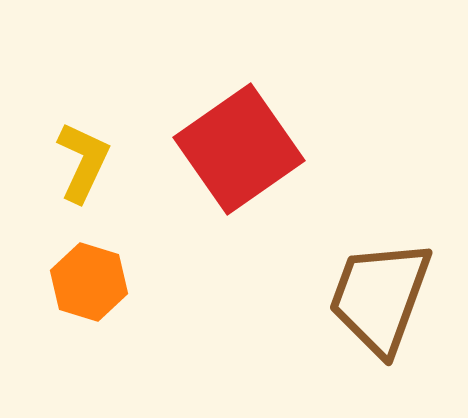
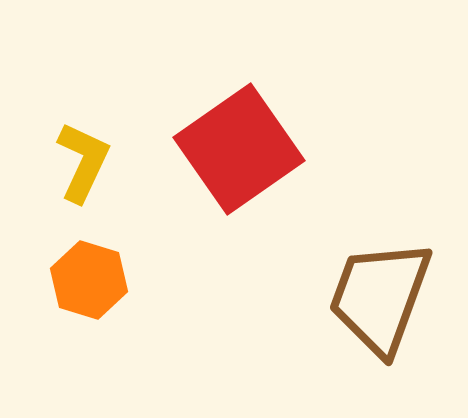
orange hexagon: moved 2 px up
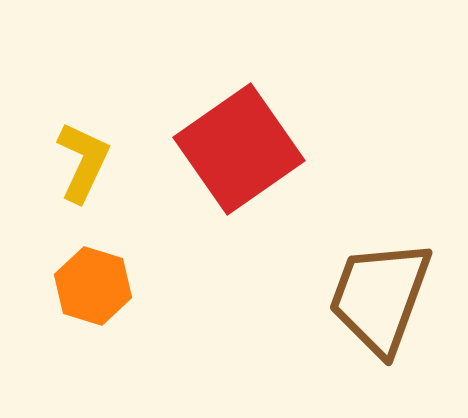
orange hexagon: moved 4 px right, 6 px down
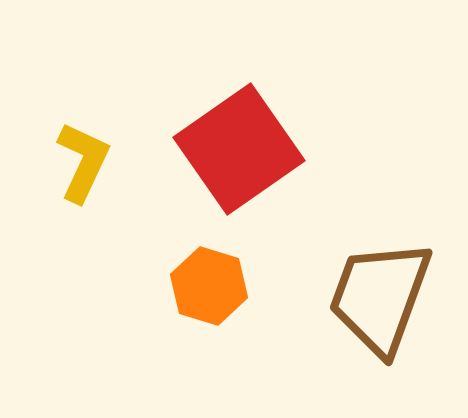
orange hexagon: moved 116 px right
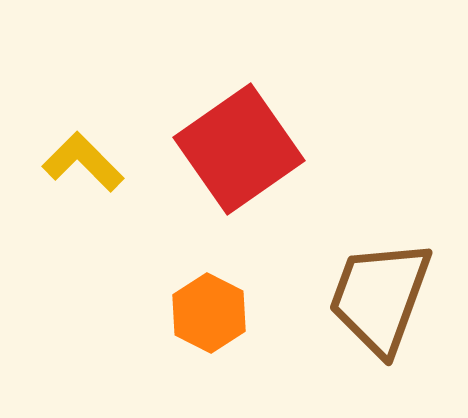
yellow L-shape: rotated 70 degrees counterclockwise
orange hexagon: moved 27 px down; rotated 10 degrees clockwise
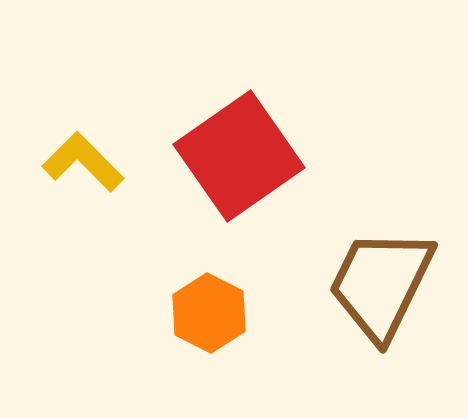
red square: moved 7 px down
brown trapezoid: moved 1 px right, 13 px up; rotated 6 degrees clockwise
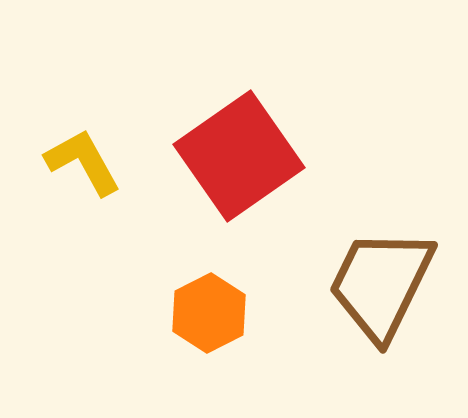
yellow L-shape: rotated 16 degrees clockwise
orange hexagon: rotated 6 degrees clockwise
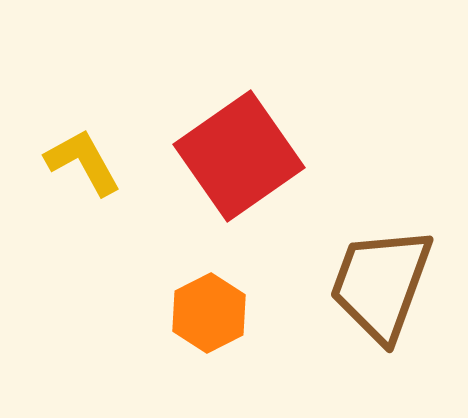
brown trapezoid: rotated 6 degrees counterclockwise
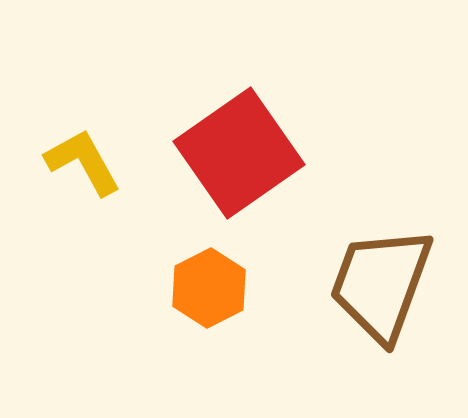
red square: moved 3 px up
orange hexagon: moved 25 px up
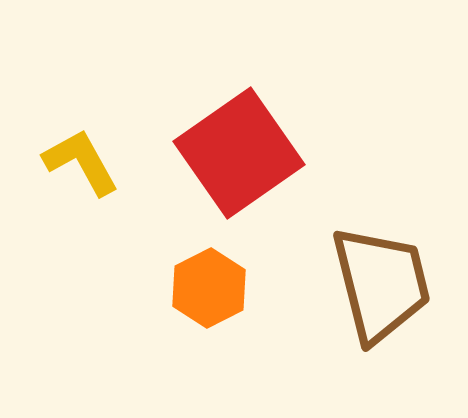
yellow L-shape: moved 2 px left
brown trapezoid: rotated 146 degrees clockwise
